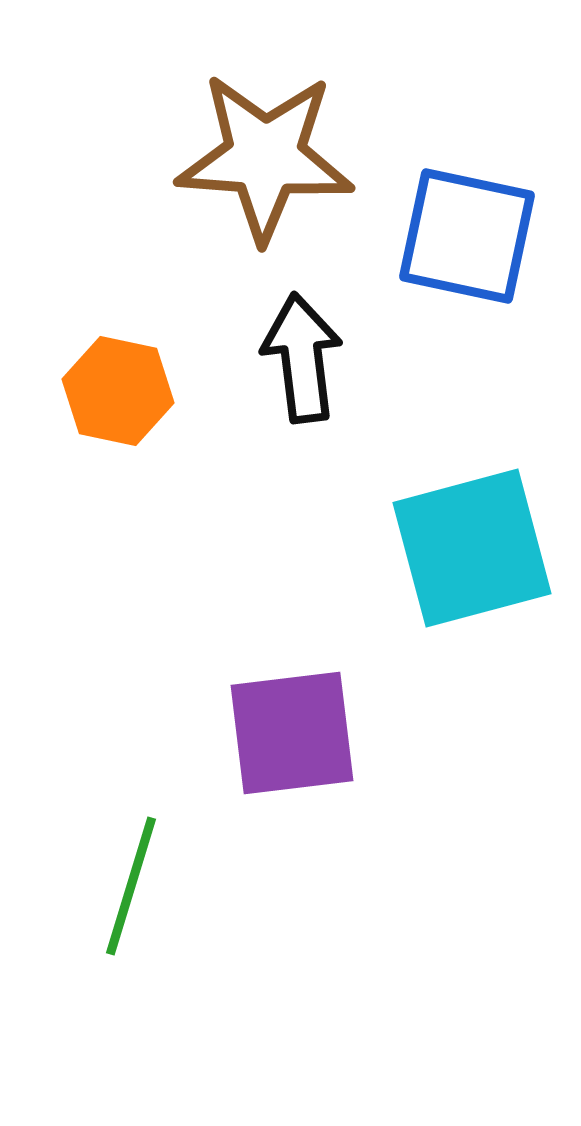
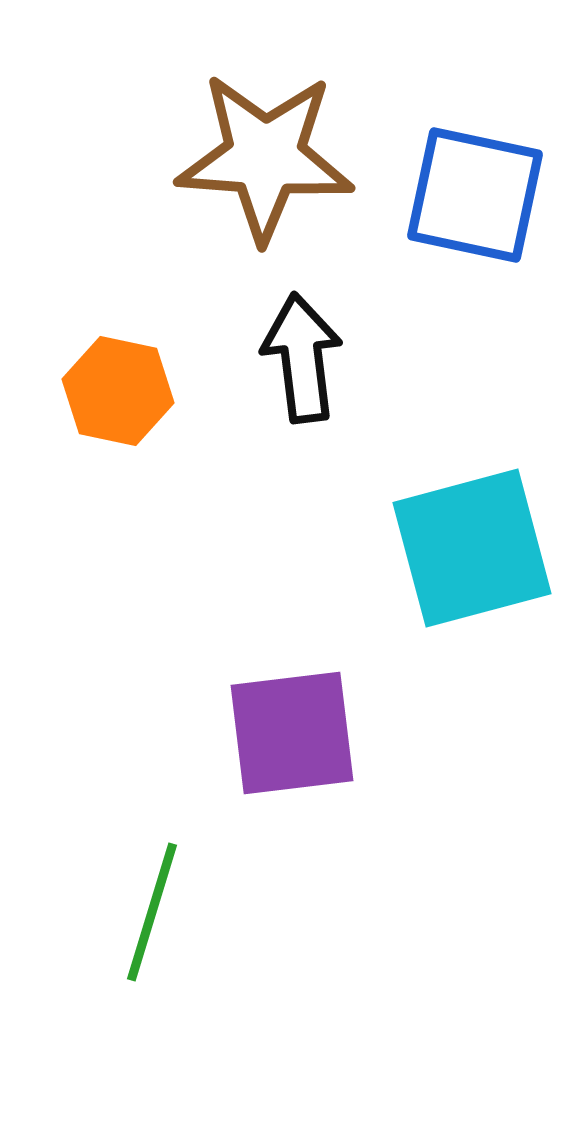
blue square: moved 8 px right, 41 px up
green line: moved 21 px right, 26 px down
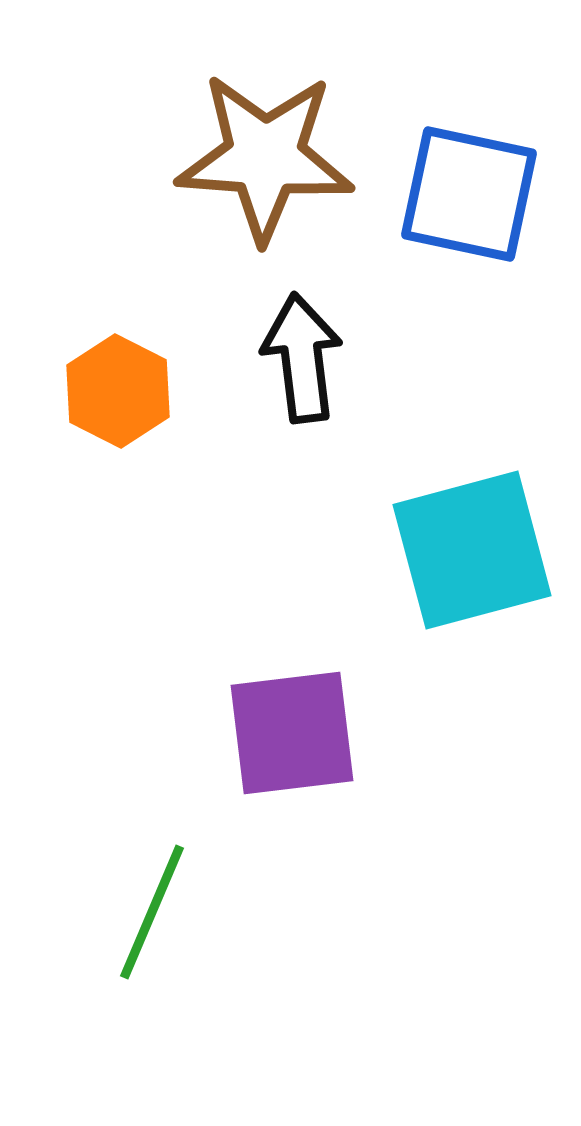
blue square: moved 6 px left, 1 px up
orange hexagon: rotated 15 degrees clockwise
cyan square: moved 2 px down
green line: rotated 6 degrees clockwise
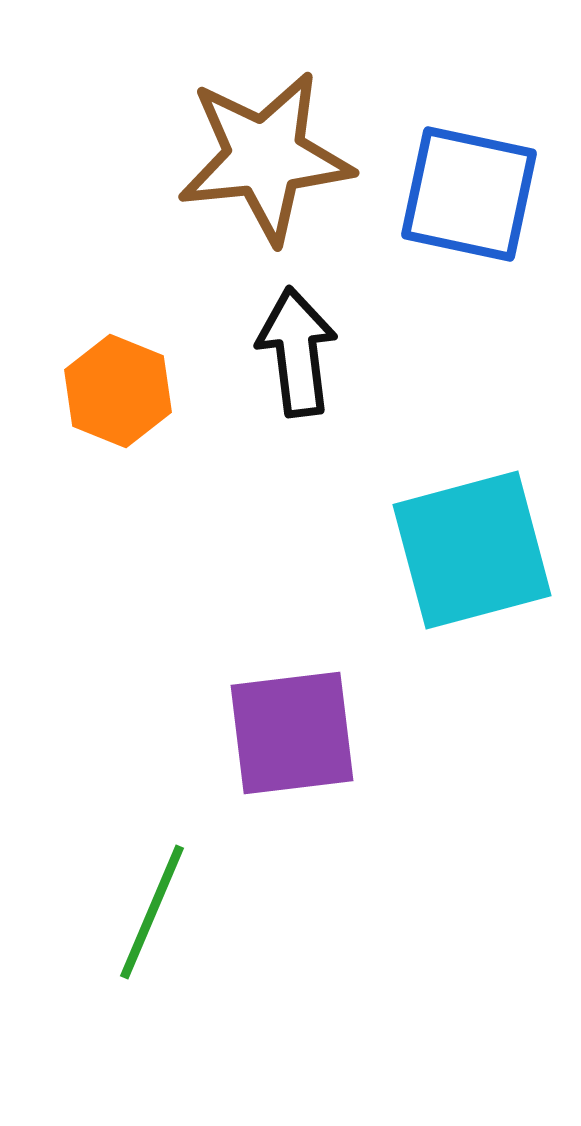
brown star: rotated 10 degrees counterclockwise
black arrow: moved 5 px left, 6 px up
orange hexagon: rotated 5 degrees counterclockwise
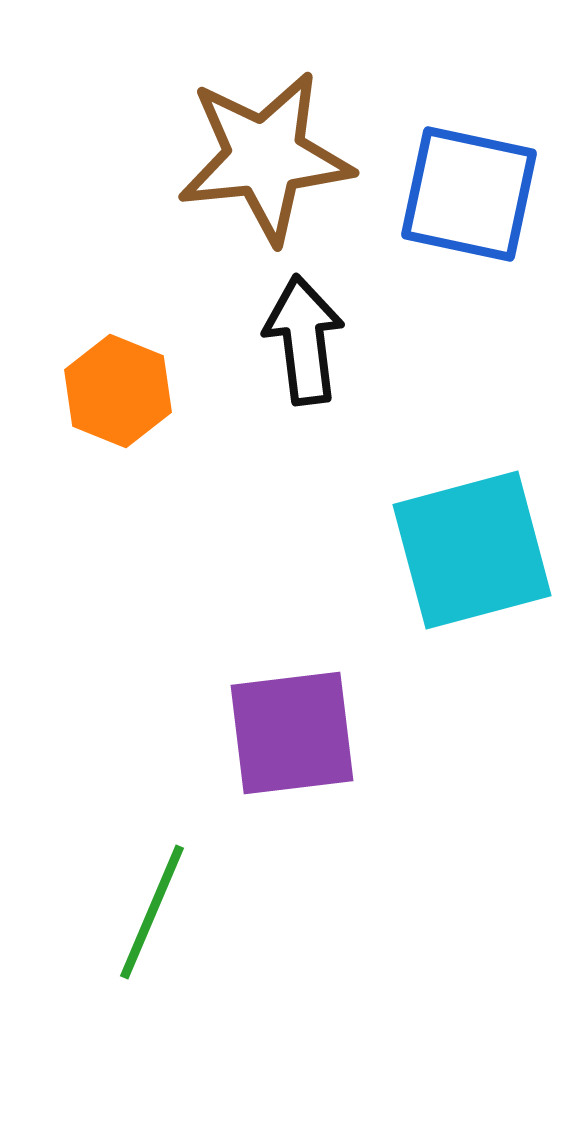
black arrow: moved 7 px right, 12 px up
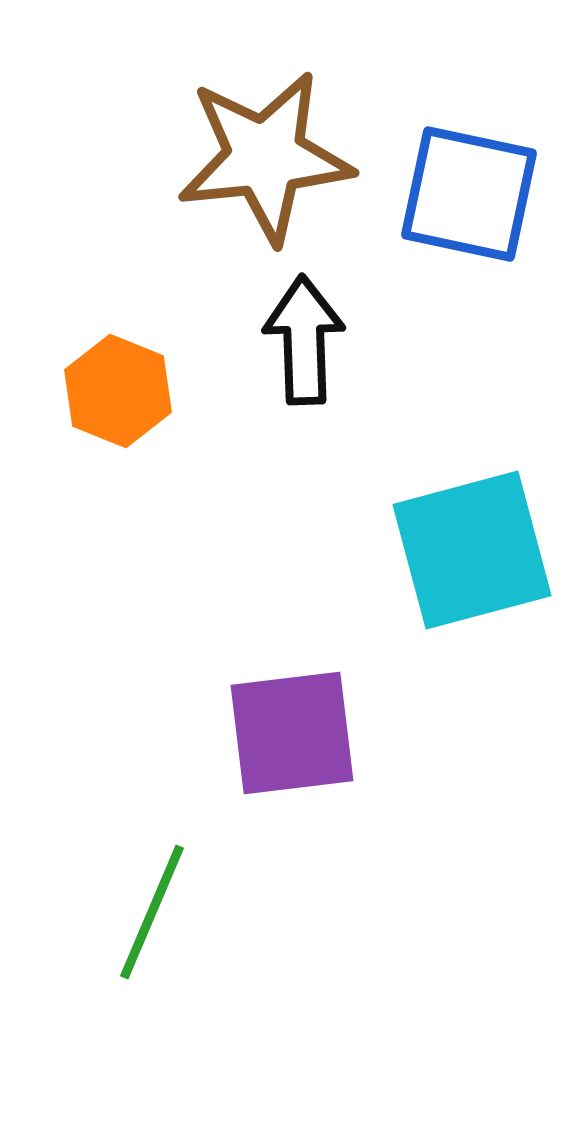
black arrow: rotated 5 degrees clockwise
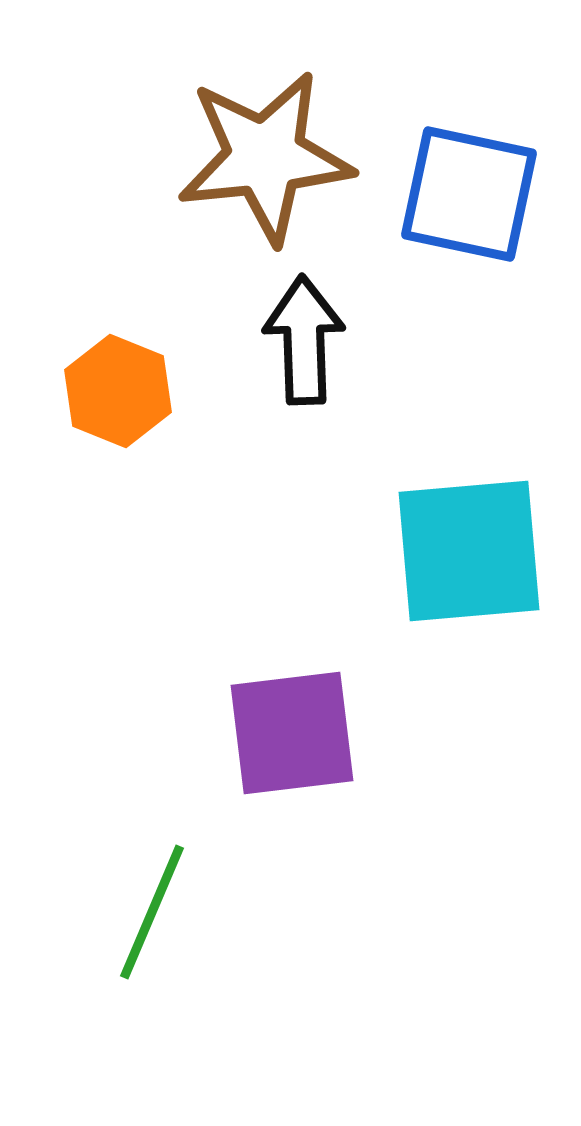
cyan square: moved 3 px left, 1 px down; rotated 10 degrees clockwise
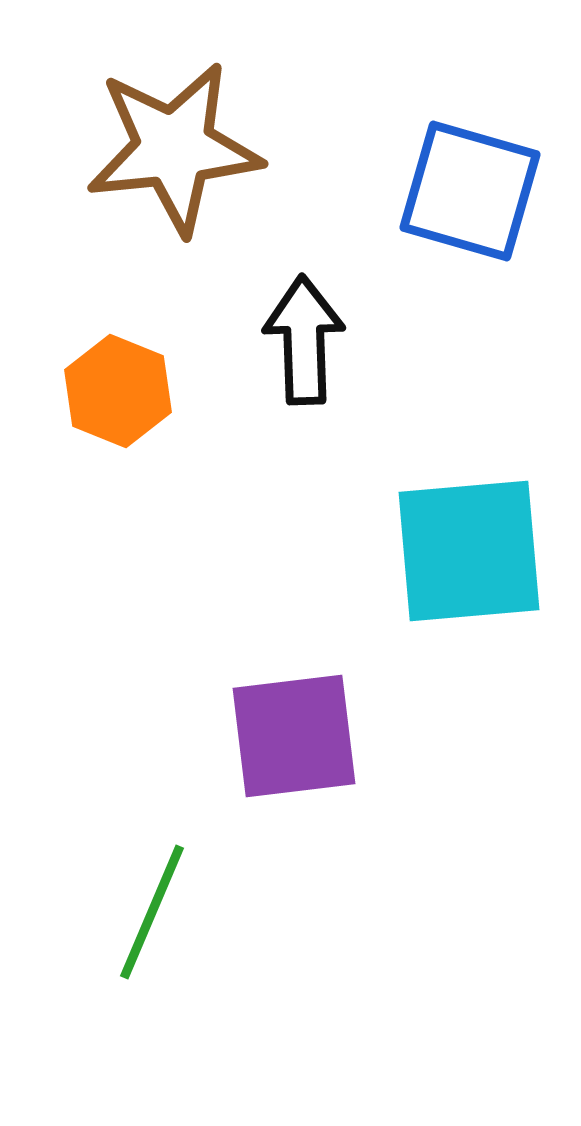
brown star: moved 91 px left, 9 px up
blue square: moved 1 px right, 3 px up; rotated 4 degrees clockwise
purple square: moved 2 px right, 3 px down
